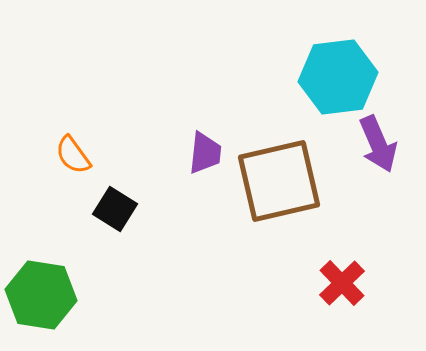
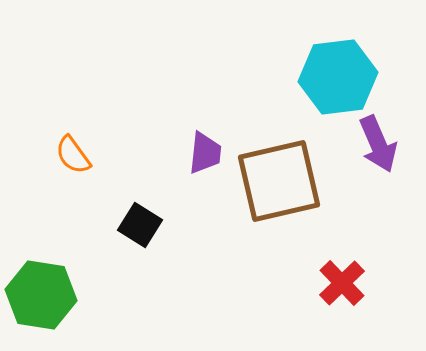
black square: moved 25 px right, 16 px down
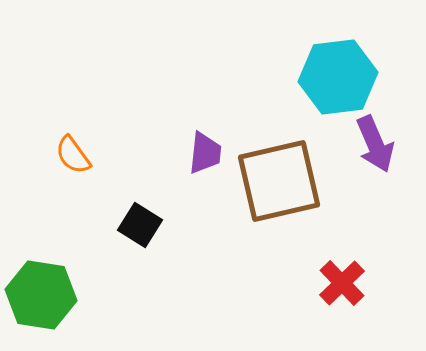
purple arrow: moved 3 px left
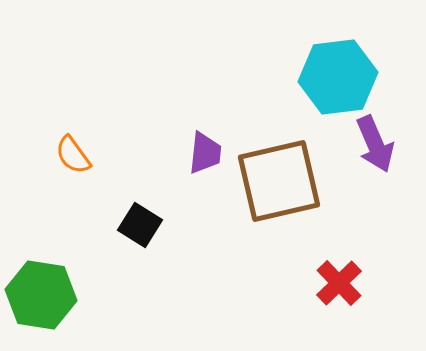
red cross: moved 3 px left
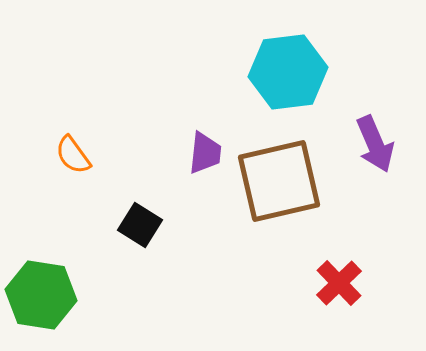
cyan hexagon: moved 50 px left, 5 px up
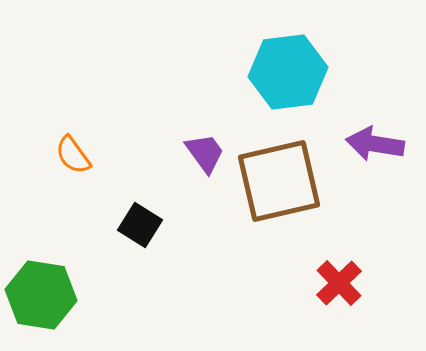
purple arrow: rotated 122 degrees clockwise
purple trapezoid: rotated 42 degrees counterclockwise
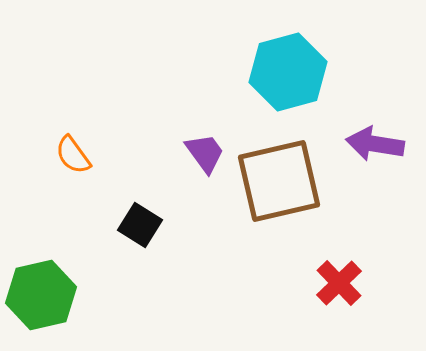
cyan hexagon: rotated 8 degrees counterclockwise
green hexagon: rotated 22 degrees counterclockwise
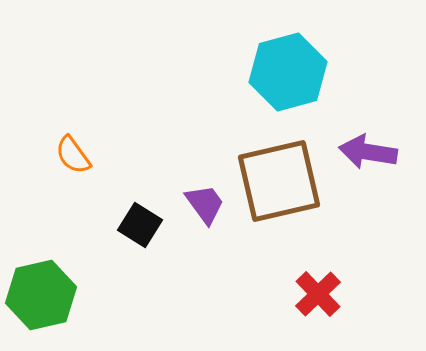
purple arrow: moved 7 px left, 8 px down
purple trapezoid: moved 51 px down
red cross: moved 21 px left, 11 px down
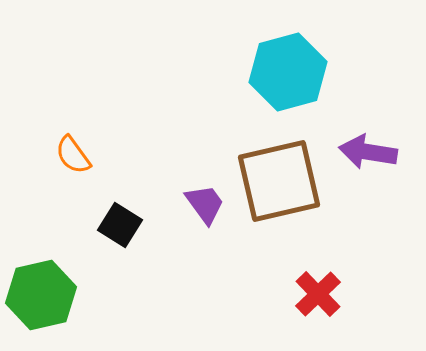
black square: moved 20 px left
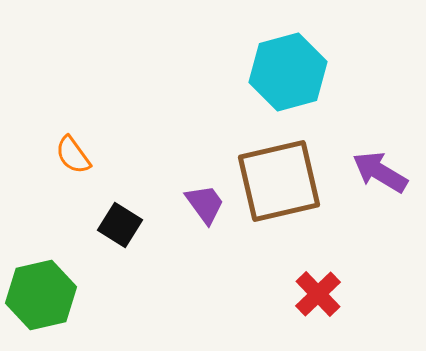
purple arrow: moved 12 px right, 20 px down; rotated 22 degrees clockwise
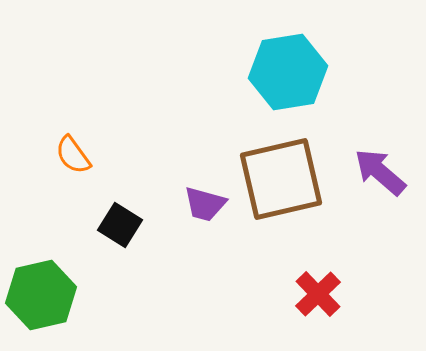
cyan hexagon: rotated 6 degrees clockwise
purple arrow: rotated 10 degrees clockwise
brown square: moved 2 px right, 2 px up
purple trapezoid: rotated 141 degrees clockwise
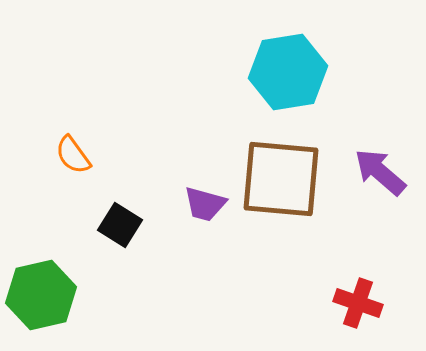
brown square: rotated 18 degrees clockwise
red cross: moved 40 px right, 9 px down; rotated 27 degrees counterclockwise
